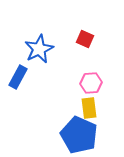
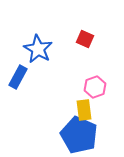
blue star: moved 1 px left; rotated 16 degrees counterclockwise
pink hexagon: moved 4 px right, 4 px down; rotated 15 degrees counterclockwise
yellow rectangle: moved 5 px left, 2 px down
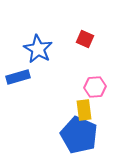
blue rectangle: rotated 45 degrees clockwise
pink hexagon: rotated 15 degrees clockwise
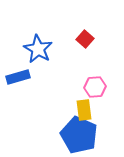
red square: rotated 18 degrees clockwise
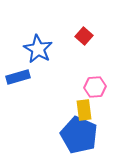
red square: moved 1 px left, 3 px up
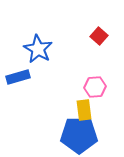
red square: moved 15 px right
blue pentagon: rotated 24 degrees counterclockwise
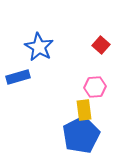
red square: moved 2 px right, 9 px down
blue star: moved 1 px right, 2 px up
blue pentagon: moved 2 px right; rotated 27 degrees counterclockwise
